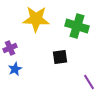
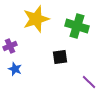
yellow star: rotated 20 degrees counterclockwise
purple cross: moved 2 px up
blue star: rotated 24 degrees counterclockwise
purple line: rotated 14 degrees counterclockwise
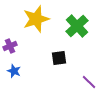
green cross: rotated 30 degrees clockwise
black square: moved 1 px left, 1 px down
blue star: moved 1 px left, 2 px down
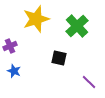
black square: rotated 21 degrees clockwise
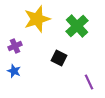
yellow star: moved 1 px right
purple cross: moved 5 px right
black square: rotated 14 degrees clockwise
purple line: rotated 21 degrees clockwise
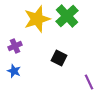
green cross: moved 10 px left, 10 px up
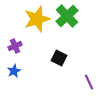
blue star: rotated 24 degrees clockwise
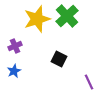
black square: moved 1 px down
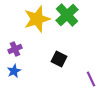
green cross: moved 1 px up
purple cross: moved 3 px down
purple line: moved 2 px right, 3 px up
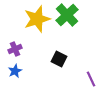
blue star: moved 1 px right
